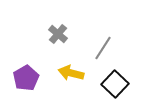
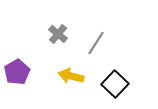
gray line: moved 7 px left, 5 px up
yellow arrow: moved 3 px down
purple pentagon: moved 9 px left, 6 px up
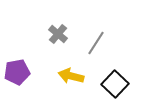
purple pentagon: rotated 20 degrees clockwise
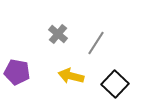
purple pentagon: rotated 20 degrees clockwise
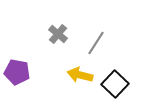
yellow arrow: moved 9 px right, 1 px up
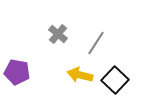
black square: moved 4 px up
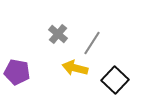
gray line: moved 4 px left
yellow arrow: moved 5 px left, 7 px up
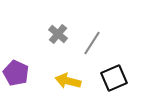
yellow arrow: moved 7 px left, 13 px down
purple pentagon: moved 1 px left, 1 px down; rotated 15 degrees clockwise
black square: moved 1 px left, 2 px up; rotated 24 degrees clockwise
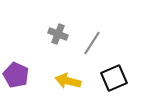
gray cross: rotated 18 degrees counterclockwise
purple pentagon: moved 2 px down
